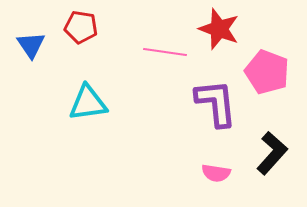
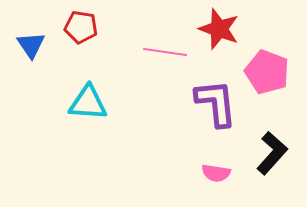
cyan triangle: rotated 12 degrees clockwise
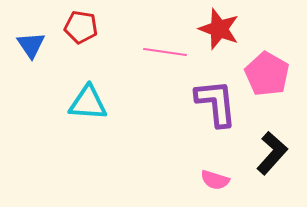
pink pentagon: moved 2 px down; rotated 9 degrees clockwise
pink semicircle: moved 1 px left, 7 px down; rotated 8 degrees clockwise
